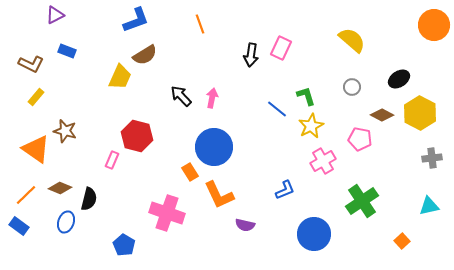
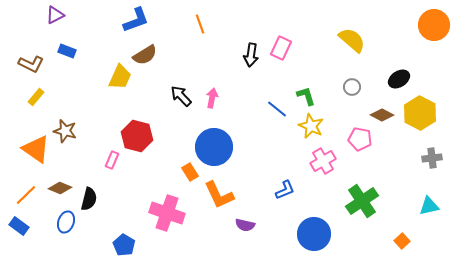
yellow star at (311, 126): rotated 20 degrees counterclockwise
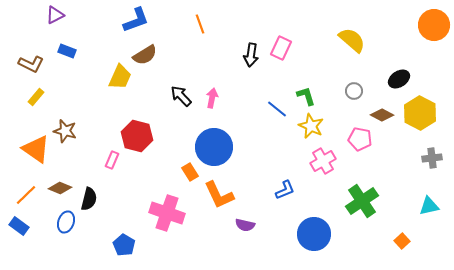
gray circle at (352, 87): moved 2 px right, 4 px down
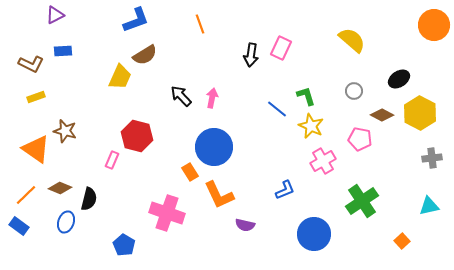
blue rectangle at (67, 51): moved 4 px left; rotated 24 degrees counterclockwise
yellow rectangle at (36, 97): rotated 30 degrees clockwise
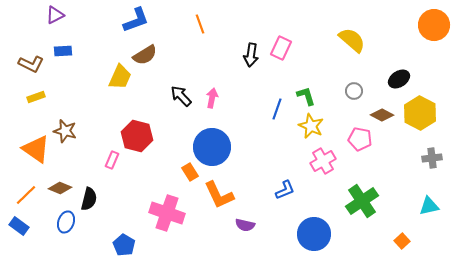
blue line at (277, 109): rotated 70 degrees clockwise
blue circle at (214, 147): moved 2 px left
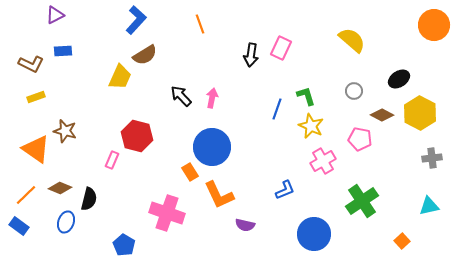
blue L-shape at (136, 20): rotated 28 degrees counterclockwise
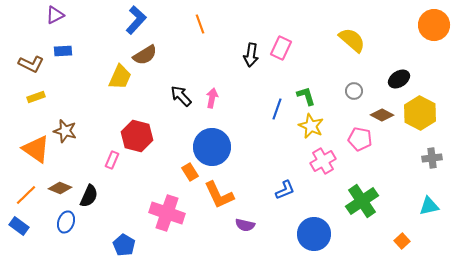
black semicircle at (89, 199): moved 3 px up; rotated 10 degrees clockwise
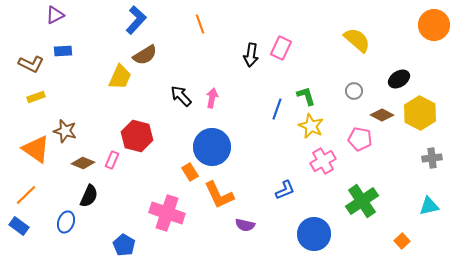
yellow semicircle at (352, 40): moved 5 px right
brown diamond at (60, 188): moved 23 px right, 25 px up
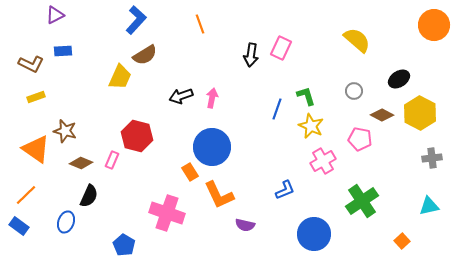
black arrow at (181, 96): rotated 65 degrees counterclockwise
brown diamond at (83, 163): moved 2 px left
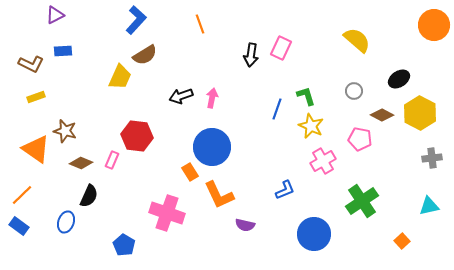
red hexagon at (137, 136): rotated 8 degrees counterclockwise
orange line at (26, 195): moved 4 px left
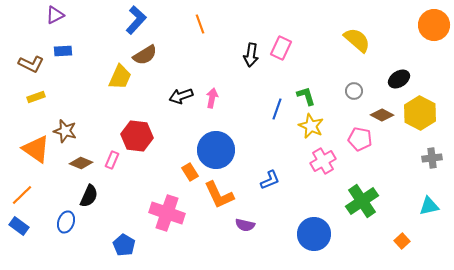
blue circle at (212, 147): moved 4 px right, 3 px down
blue L-shape at (285, 190): moved 15 px left, 10 px up
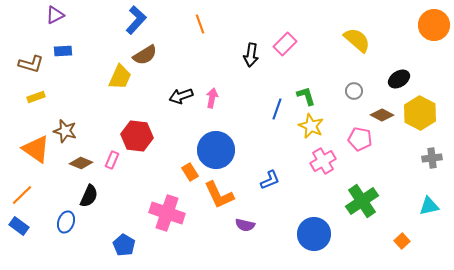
pink rectangle at (281, 48): moved 4 px right, 4 px up; rotated 20 degrees clockwise
brown L-shape at (31, 64): rotated 10 degrees counterclockwise
